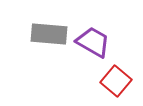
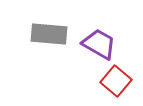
purple trapezoid: moved 6 px right, 2 px down
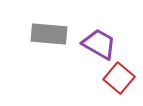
red square: moved 3 px right, 3 px up
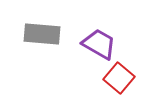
gray rectangle: moved 7 px left
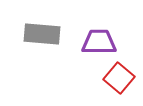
purple trapezoid: moved 2 px up; rotated 30 degrees counterclockwise
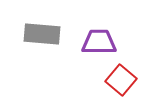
red square: moved 2 px right, 2 px down
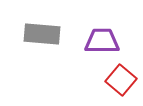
purple trapezoid: moved 3 px right, 1 px up
